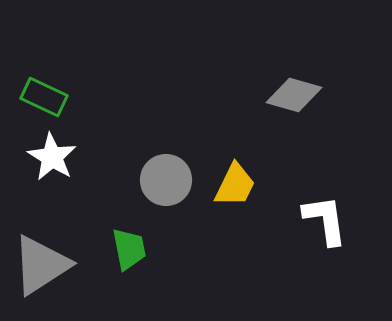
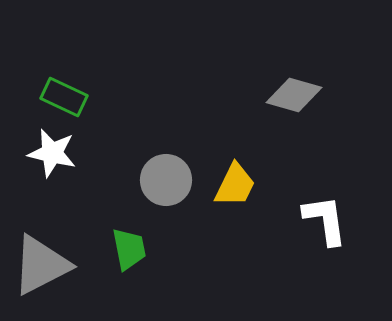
green rectangle: moved 20 px right
white star: moved 4 px up; rotated 18 degrees counterclockwise
gray triangle: rotated 6 degrees clockwise
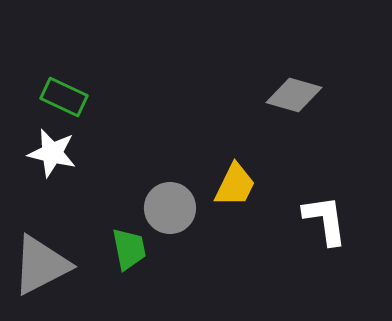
gray circle: moved 4 px right, 28 px down
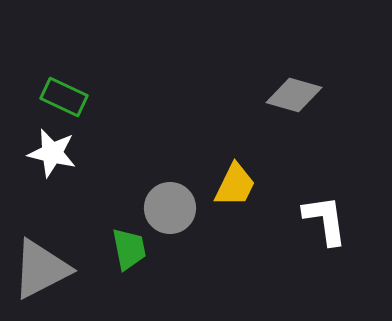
gray triangle: moved 4 px down
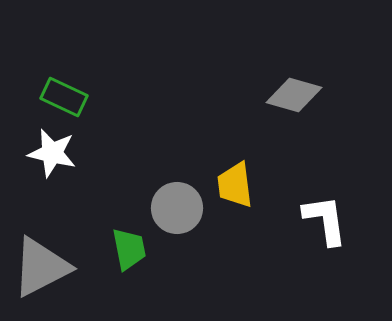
yellow trapezoid: rotated 147 degrees clockwise
gray circle: moved 7 px right
gray triangle: moved 2 px up
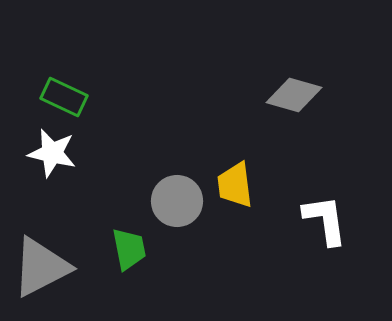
gray circle: moved 7 px up
